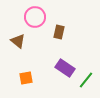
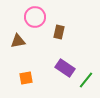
brown triangle: rotated 49 degrees counterclockwise
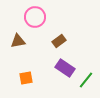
brown rectangle: moved 9 px down; rotated 40 degrees clockwise
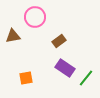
brown triangle: moved 5 px left, 5 px up
green line: moved 2 px up
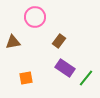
brown triangle: moved 6 px down
brown rectangle: rotated 16 degrees counterclockwise
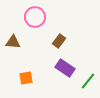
brown triangle: rotated 14 degrees clockwise
green line: moved 2 px right, 3 px down
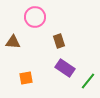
brown rectangle: rotated 56 degrees counterclockwise
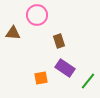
pink circle: moved 2 px right, 2 px up
brown triangle: moved 9 px up
orange square: moved 15 px right
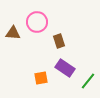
pink circle: moved 7 px down
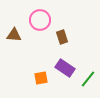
pink circle: moved 3 px right, 2 px up
brown triangle: moved 1 px right, 2 px down
brown rectangle: moved 3 px right, 4 px up
green line: moved 2 px up
